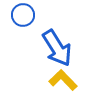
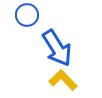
blue circle: moved 4 px right
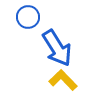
blue circle: moved 1 px right, 2 px down
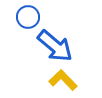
blue arrow: moved 2 px left, 2 px up; rotated 18 degrees counterclockwise
